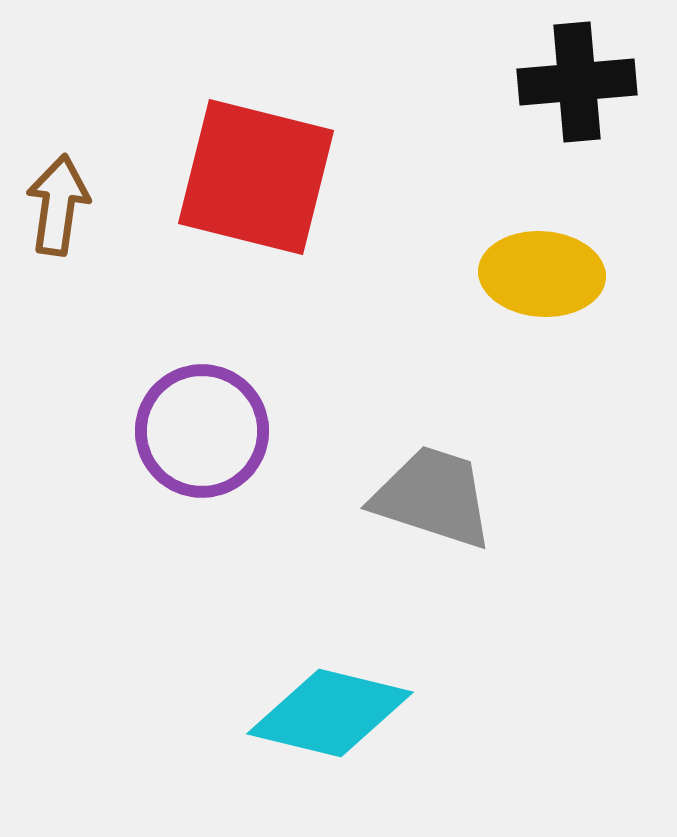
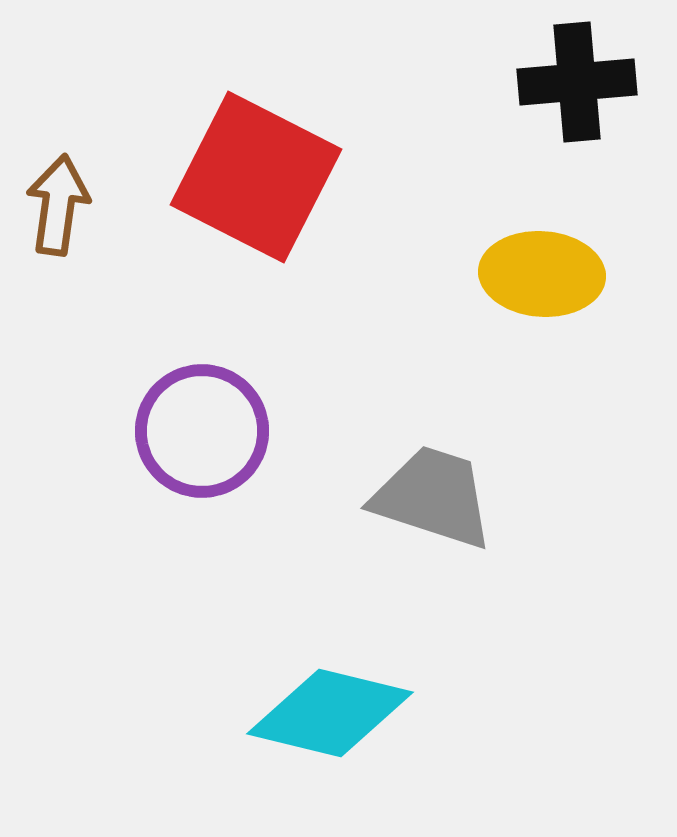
red square: rotated 13 degrees clockwise
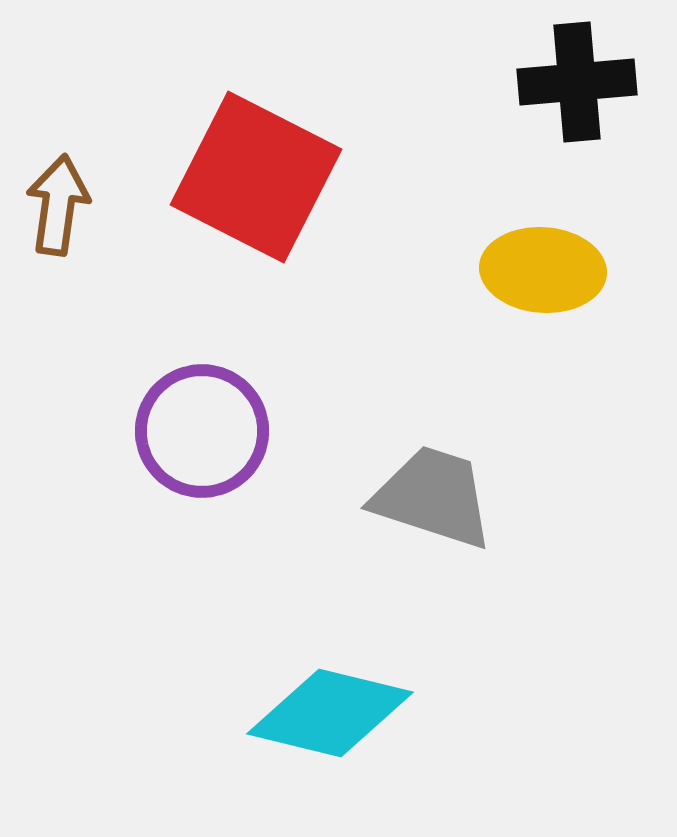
yellow ellipse: moved 1 px right, 4 px up
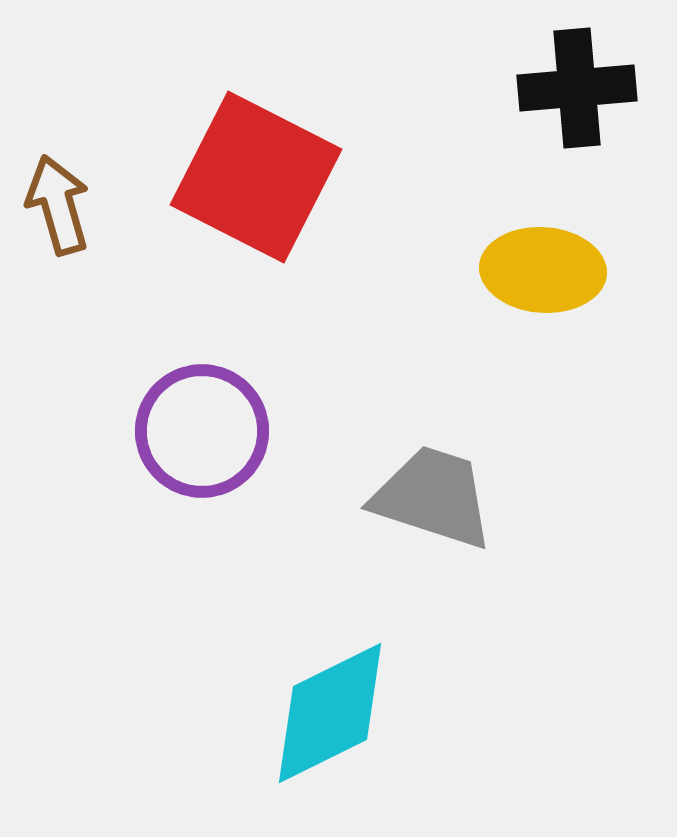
black cross: moved 6 px down
brown arrow: rotated 24 degrees counterclockwise
cyan diamond: rotated 40 degrees counterclockwise
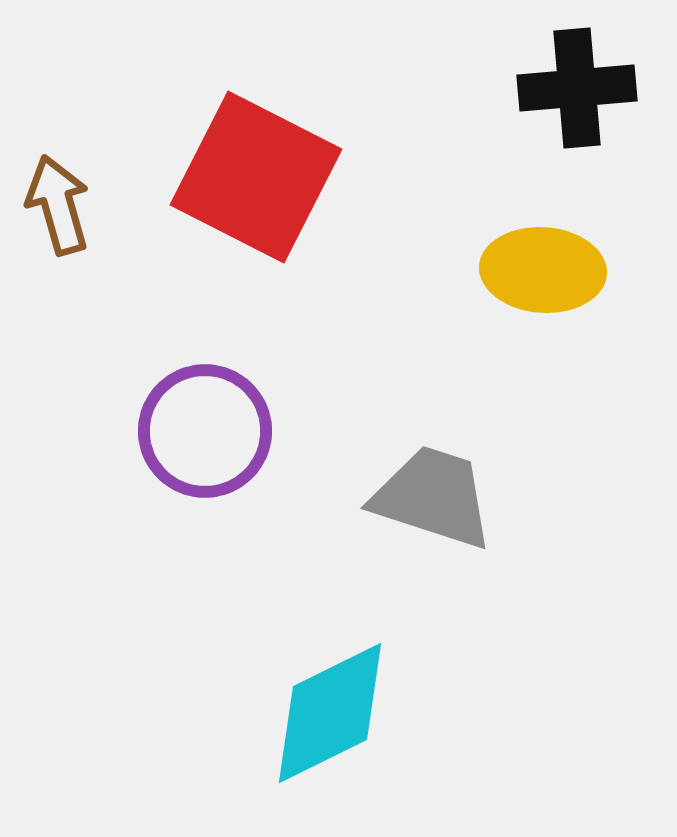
purple circle: moved 3 px right
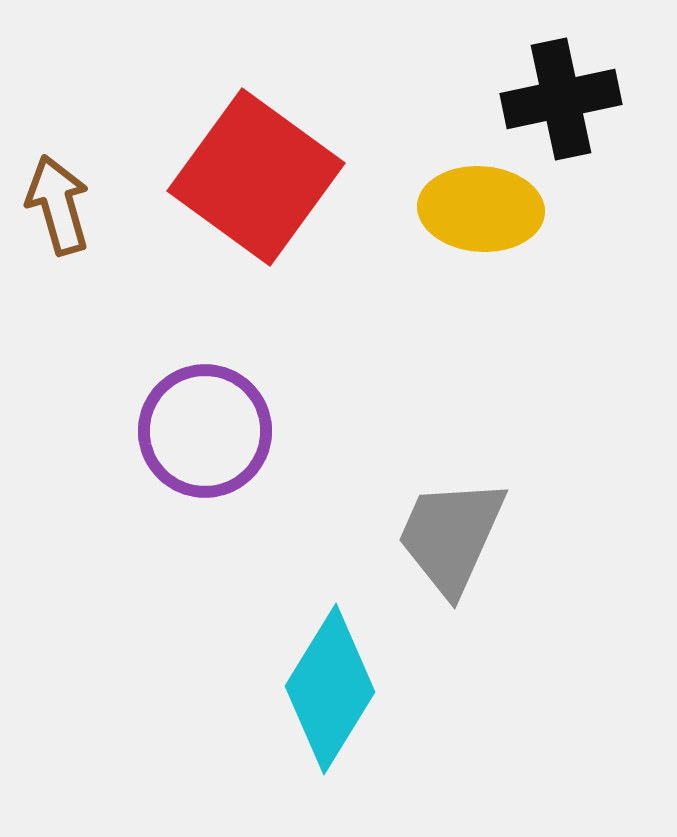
black cross: moved 16 px left, 11 px down; rotated 7 degrees counterclockwise
red square: rotated 9 degrees clockwise
yellow ellipse: moved 62 px left, 61 px up
gray trapezoid: moved 18 px right, 39 px down; rotated 84 degrees counterclockwise
cyan diamond: moved 24 px up; rotated 32 degrees counterclockwise
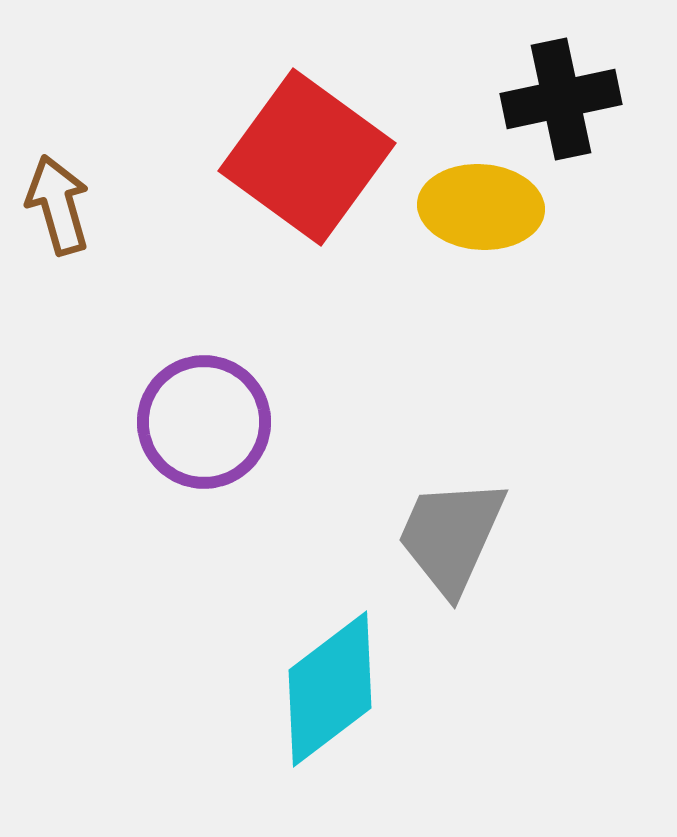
red square: moved 51 px right, 20 px up
yellow ellipse: moved 2 px up
purple circle: moved 1 px left, 9 px up
cyan diamond: rotated 21 degrees clockwise
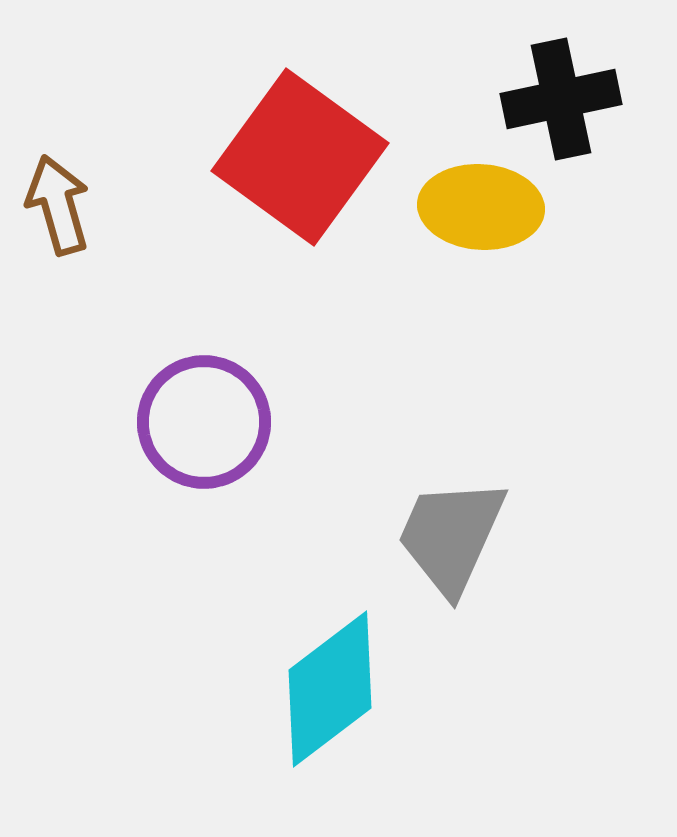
red square: moved 7 px left
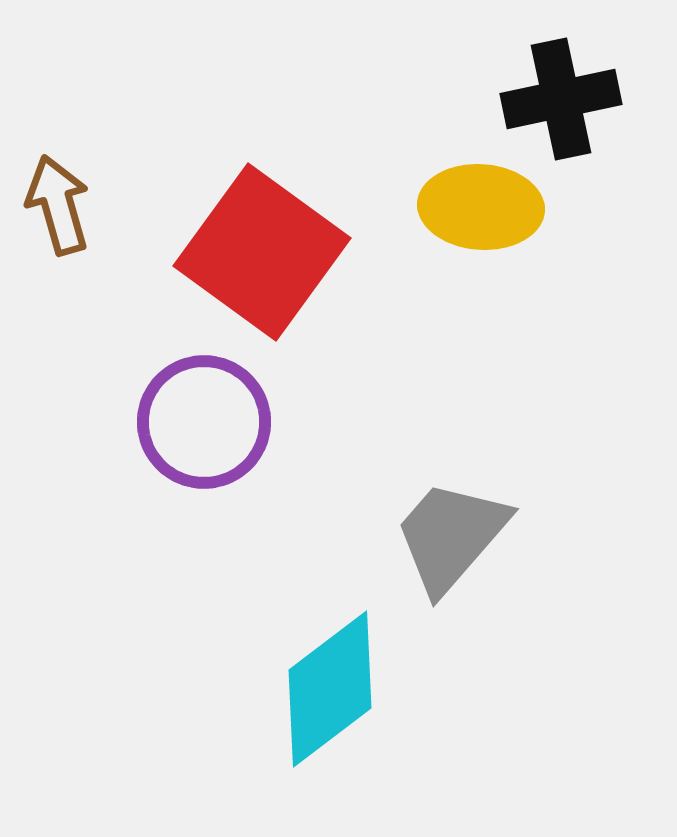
red square: moved 38 px left, 95 px down
gray trapezoid: rotated 17 degrees clockwise
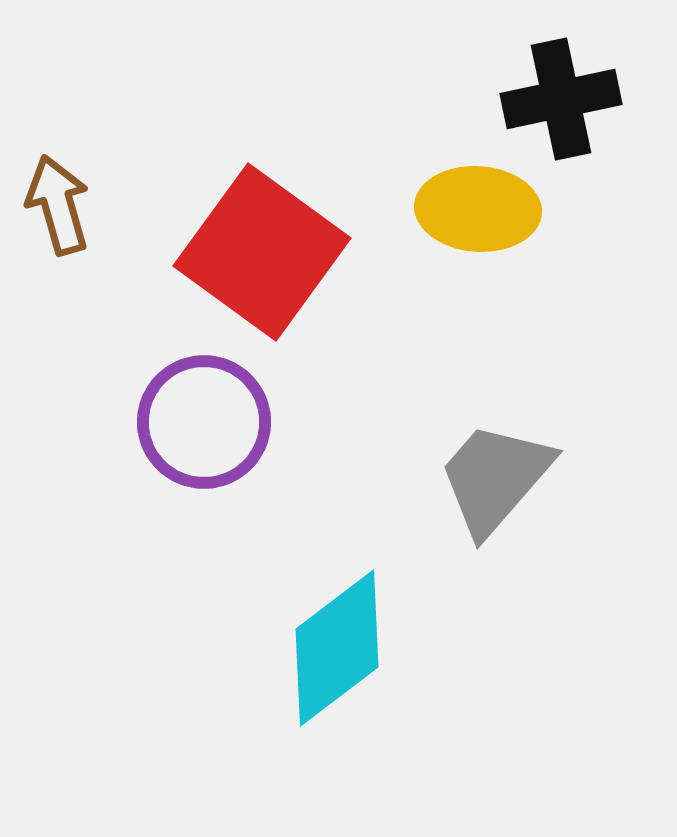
yellow ellipse: moved 3 px left, 2 px down
gray trapezoid: moved 44 px right, 58 px up
cyan diamond: moved 7 px right, 41 px up
